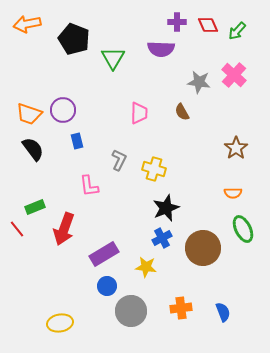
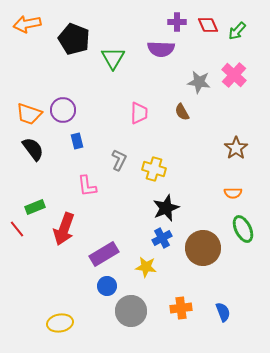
pink L-shape: moved 2 px left
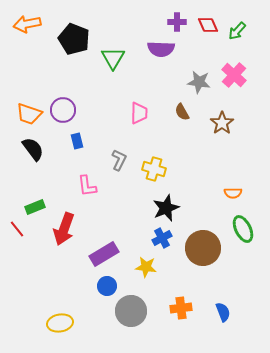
brown star: moved 14 px left, 25 px up
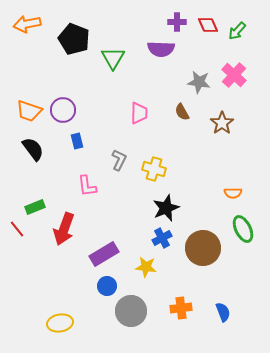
orange trapezoid: moved 3 px up
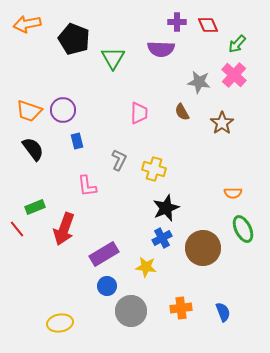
green arrow: moved 13 px down
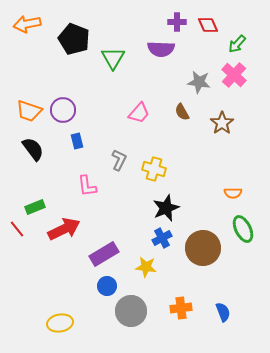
pink trapezoid: rotated 40 degrees clockwise
red arrow: rotated 136 degrees counterclockwise
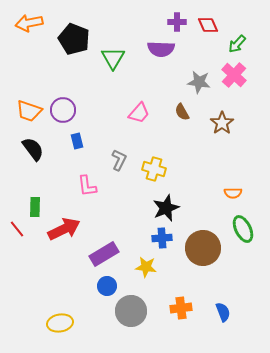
orange arrow: moved 2 px right, 1 px up
green rectangle: rotated 66 degrees counterclockwise
blue cross: rotated 24 degrees clockwise
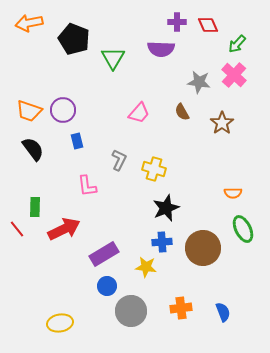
blue cross: moved 4 px down
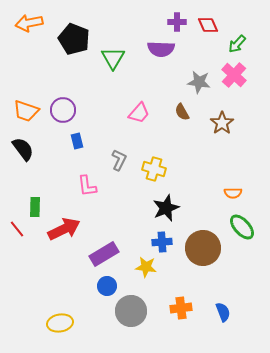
orange trapezoid: moved 3 px left
black semicircle: moved 10 px left
green ellipse: moved 1 px left, 2 px up; rotated 16 degrees counterclockwise
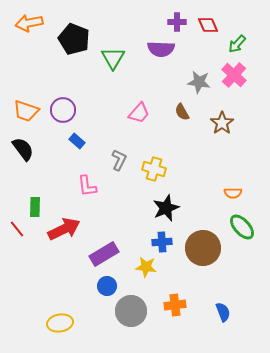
blue rectangle: rotated 35 degrees counterclockwise
orange cross: moved 6 px left, 3 px up
